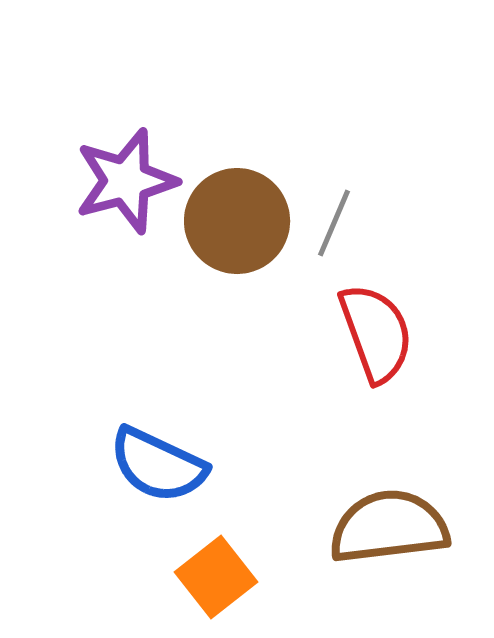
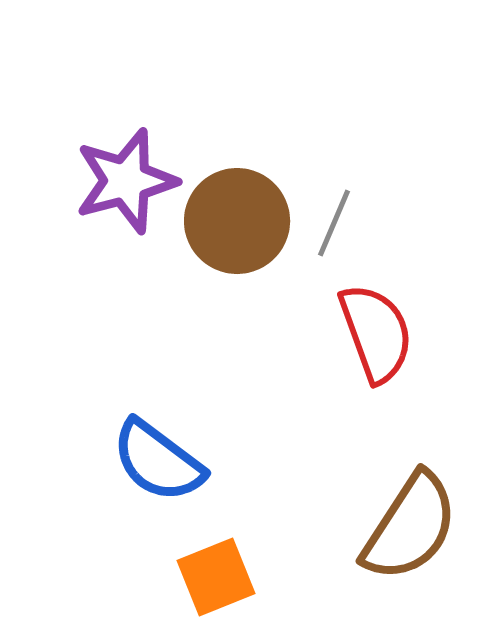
blue semicircle: moved 4 px up; rotated 12 degrees clockwise
brown semicircle: moved 21 px right; rotated 130 degrees clockwise
orange square: rotated 16 degrees clockwise
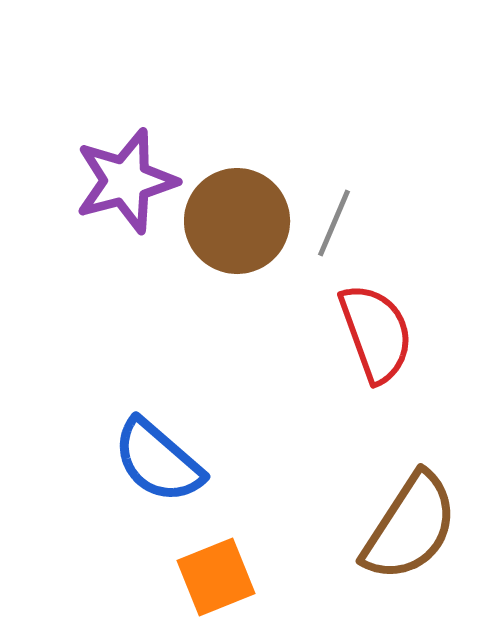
blue semicircle: rotated 4 degrees clockwise
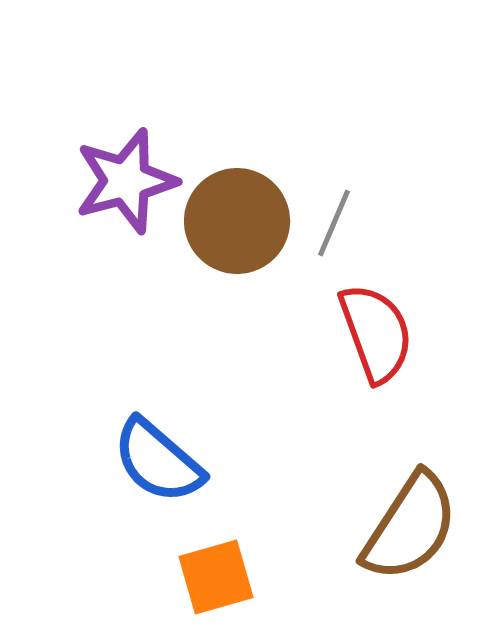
orange square: rotated 6 degrees clockwise
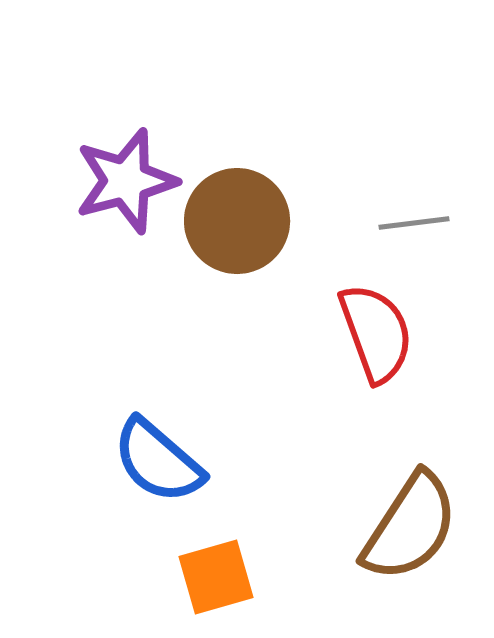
gray line: moved 80 px right; rotated 60 degrees clockwise
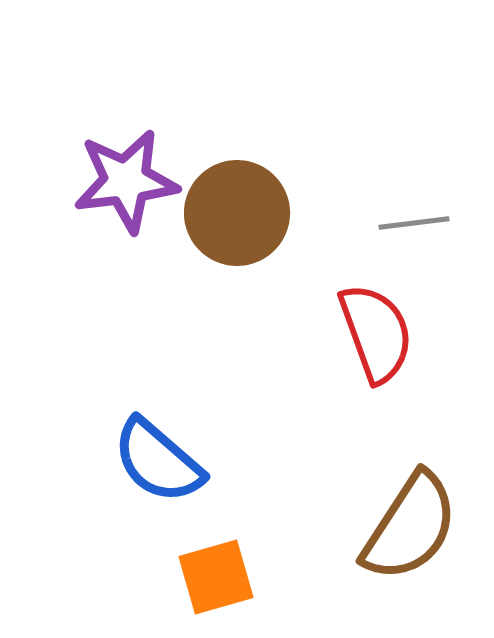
purple star: rotated 8 degrees clockwise
brown circle: moved 8 px up
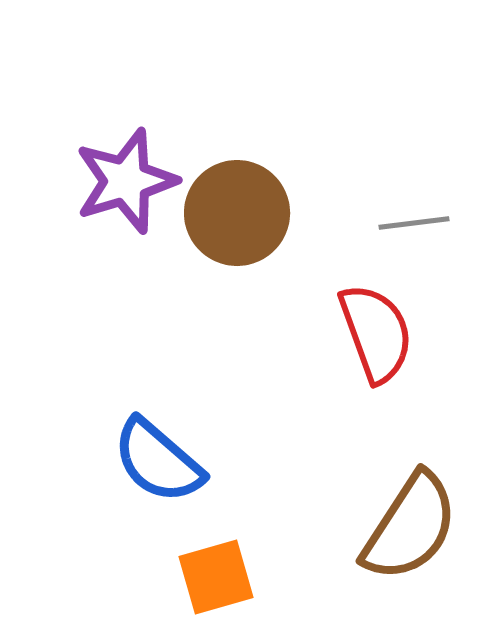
purple star: rotated 10 degrees counterclockwise
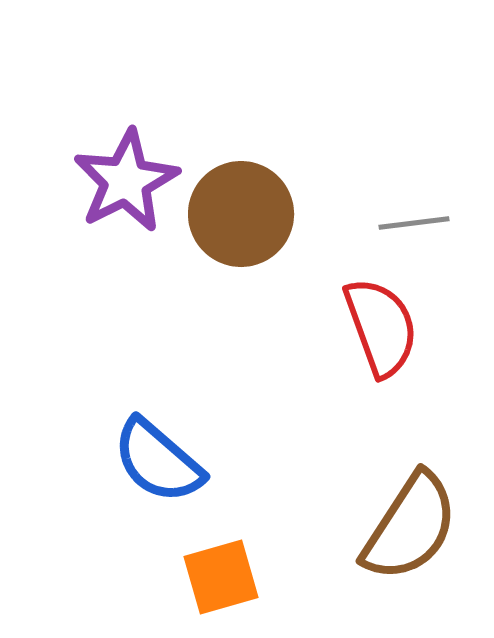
purple star: rotated 10 degrees counterclockwise
brown circle: moved 4 px right, 1 px down
red semicircle: moved 5 px right, 6 px up
orange square: moved 5 px right
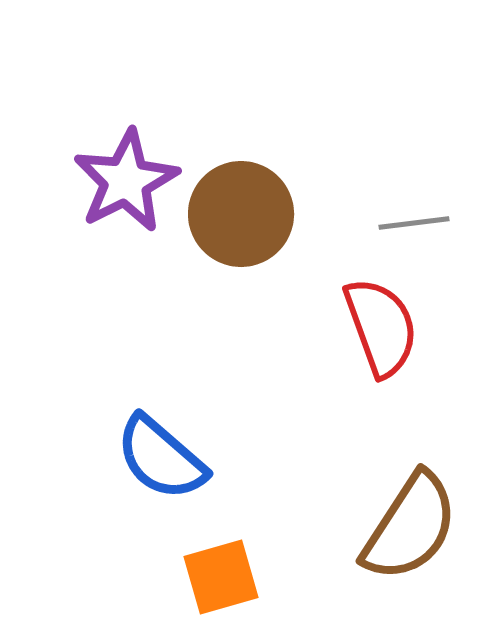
blue semicircle: moved 3 px right, 3 px up
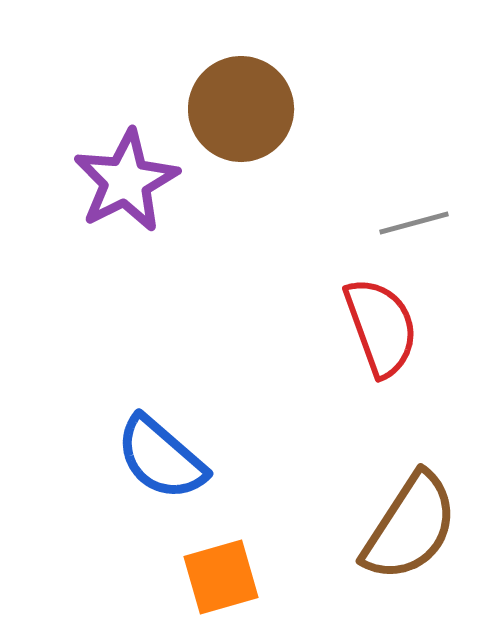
brown circle: moved 105 px up
gray line: rotated 8 degrees counterclockwise
